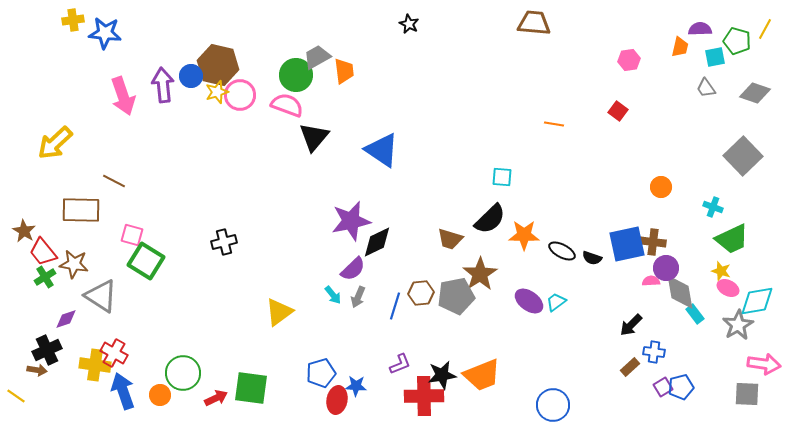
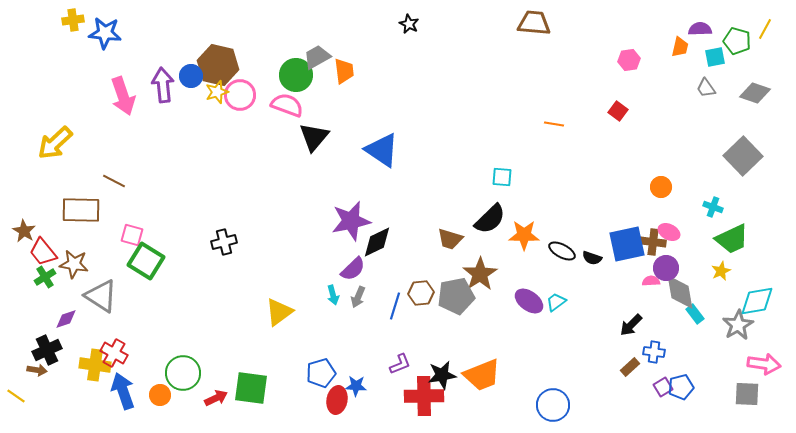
yellow star at (721, 271): rotated 30 degrees clockwise
pink ellipse at (728, 288): moved 59 px left, 56 px up
cyan arrow at (333, 295): rotated 24 degrees clockwise
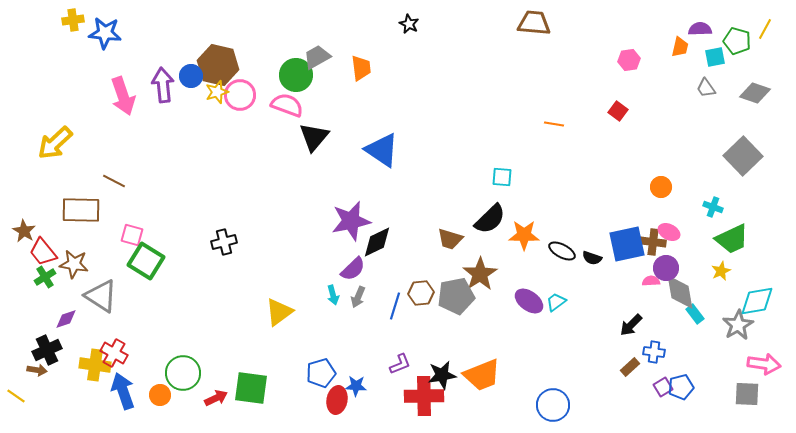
orange trapezoid at (344, 71): moved 17 px right, 3 px up
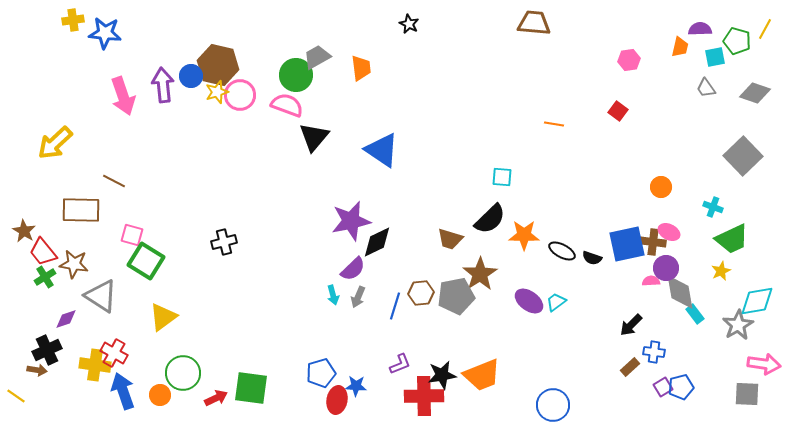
yellow triangle at (279, 312): moved 116 px left, 5 px down
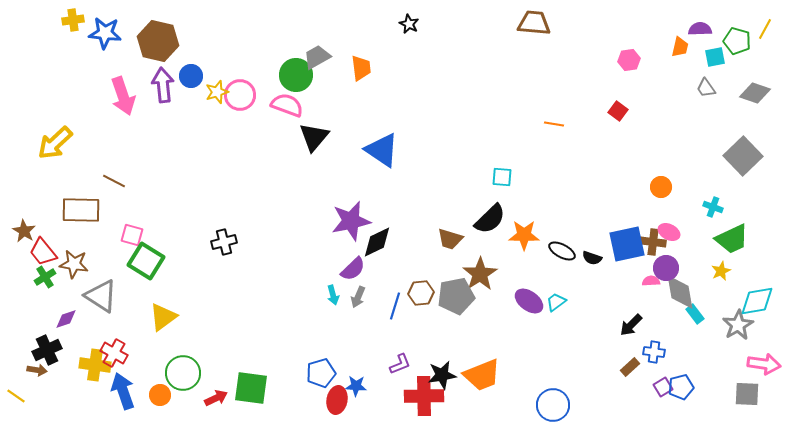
brown hexagon at (218, 65): moved 60 px left, 24 px up
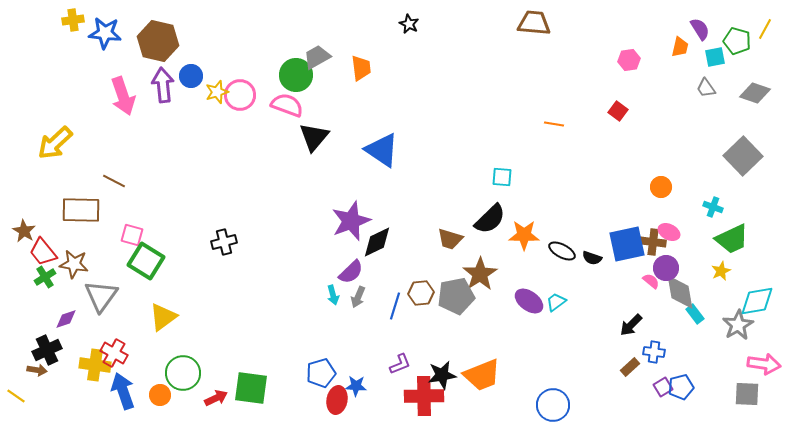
purple semicircle at (700, 29): rotated 60 degrees clockwise
purple star at (351, 221): rotated 9 degrees counterclockwise
purple semicircle at (353, 269): moved 2 px left, 3 px down
pink semicircle at (651, 281): rotated 42 degrees clockwise
gray triangle at (101, 296): rotated 33 degrees clockwise
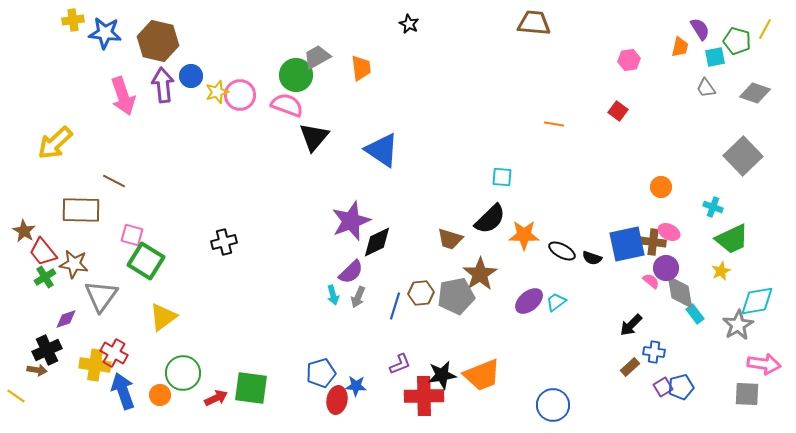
purple ellipse at (529, 301): rotated 76 degrees counterclockwise
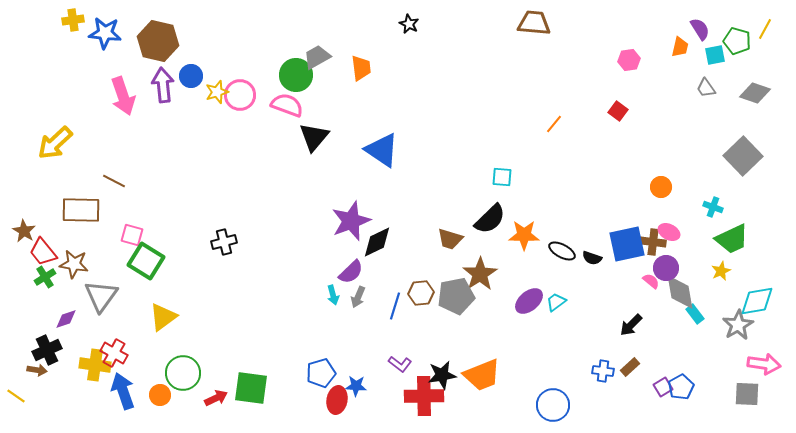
cyan square at (715, 57): moved 2 px up
orange line at (554, 124): rotated 60 degrees counterclockwise
blue cross at (654, 352): moved 51 px left, 19 px down
purple L-shape at (400, 364): rotated 60 degrees clockwise
blue pentagon at (681, 387): rotated 15 degrees counterclockwise
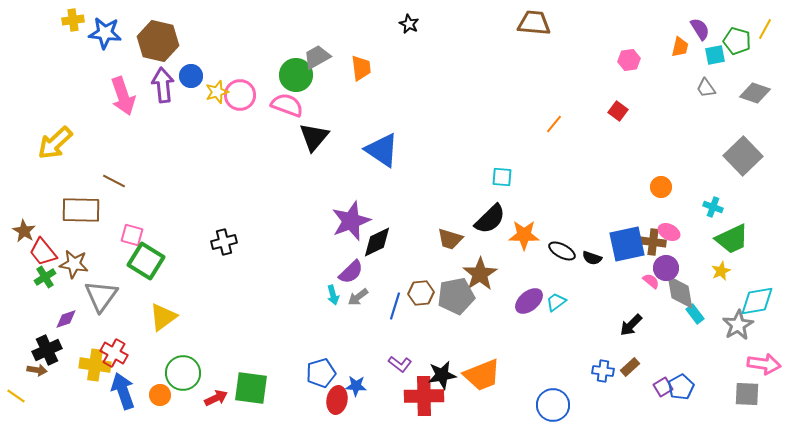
gray arrow at (358, 297): rotated 30 degrees clockwise
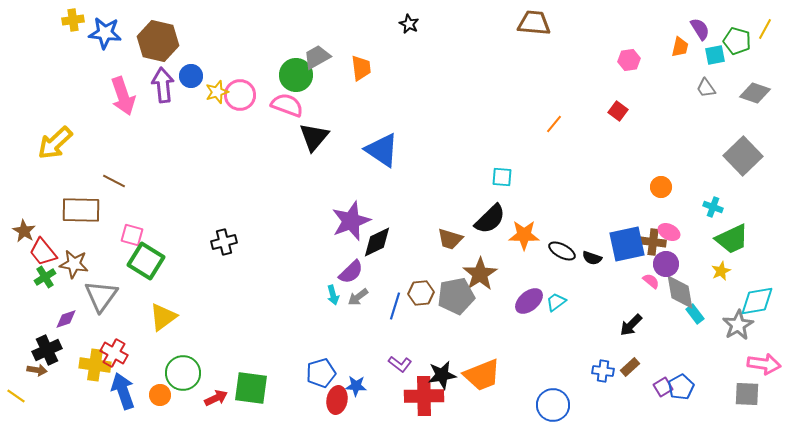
purple circle at (666, 268): moved 4 px up
